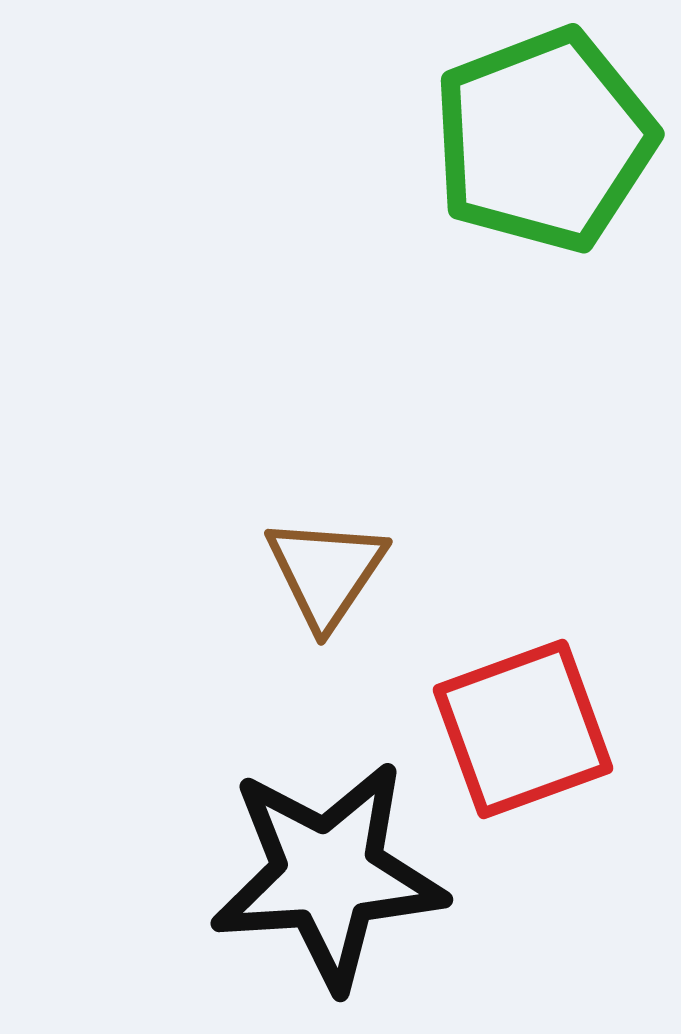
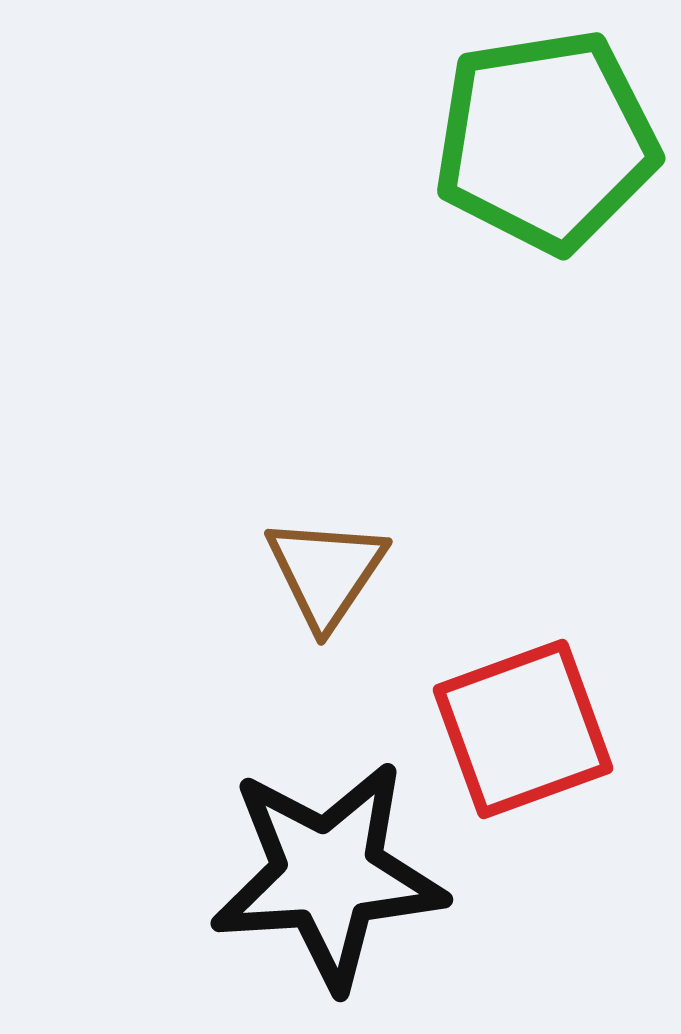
green pentagon: moved 2 px right, 1 px down; rotated 12 degrees clockwise
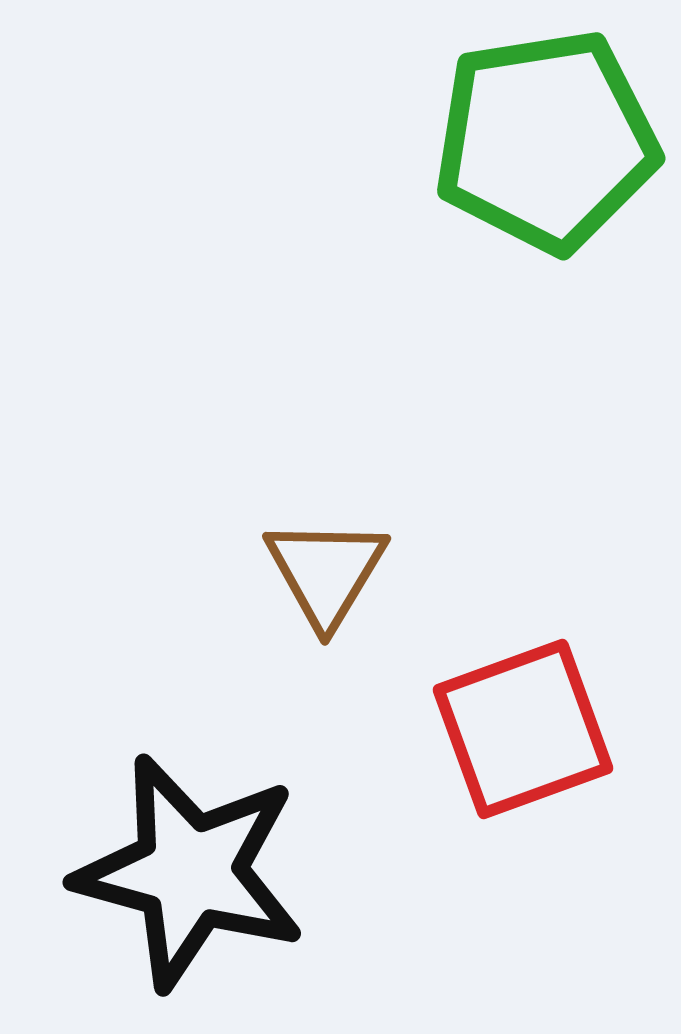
brown triangle: rotated 3 degrees counterclockwise
black star: moved 138 px left, 3 px up; rotated 19 degrees clockwise
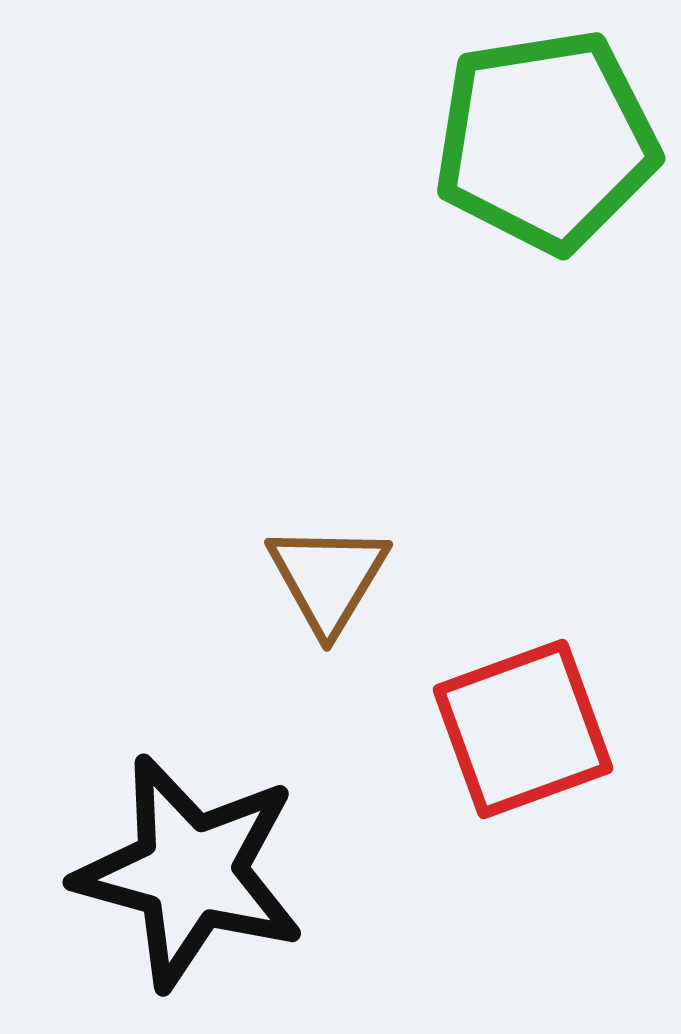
brown triangle: moved 2 px right, 6 px down
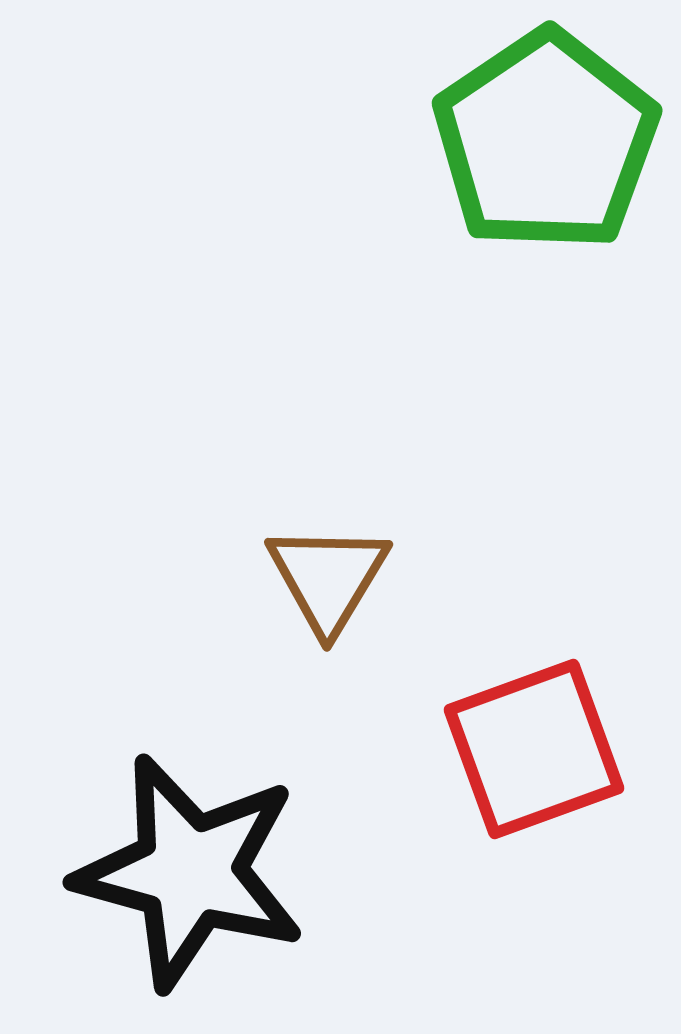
green pentagon: rotated 25 degrees counterclockwise
red square: moved 11 px right, 20 px down
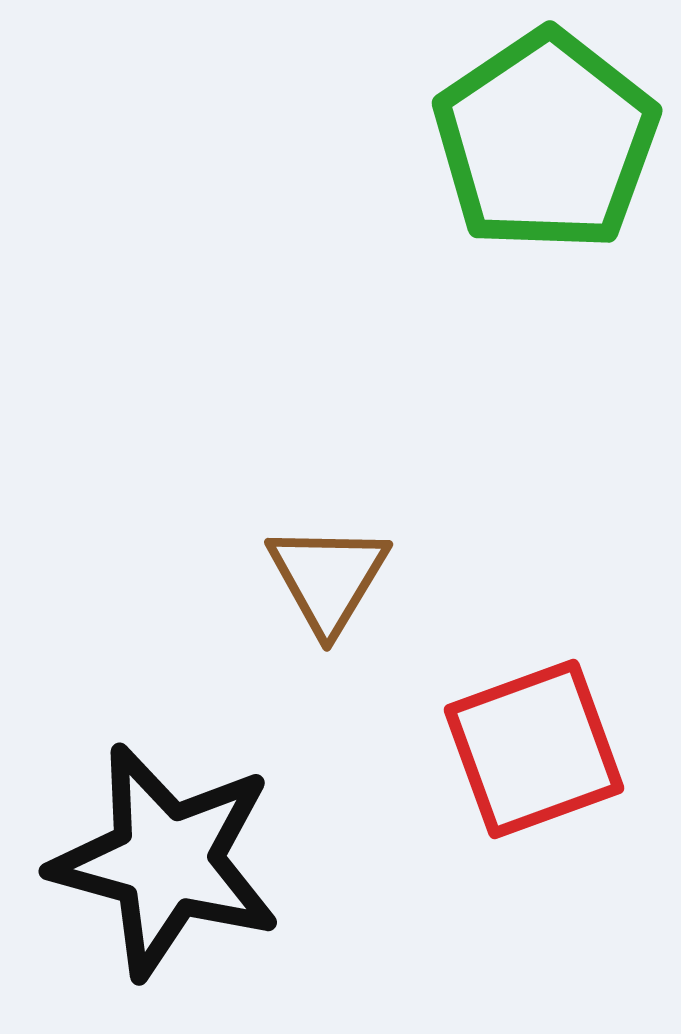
black star: moved 24 px left, 11 px up
